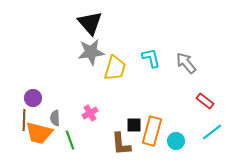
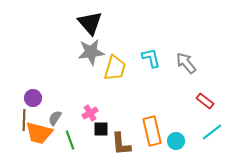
gray semicircle: rotated 35 degrees clockwise
black square: moved 33 px left, 4 px down
orange rectangle: rotated 28 degrees counterclockwise
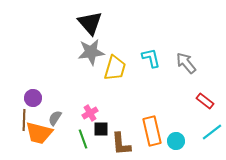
green line: moved 13 px right, 1 px up
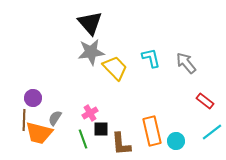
yellow trapezoid: rotated 60 degrees counterclockwise
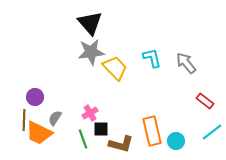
cyan L-shape: moved 1 px right
purple circle: moved 2 px right, 1 px up
orange trapezoid: rotated 12 degrees clockwise
brown L-shape: rotated 70 degrees counterclockwise
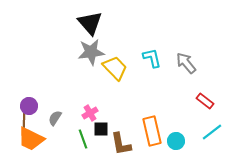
purple circle: moved 6 px left, 9 px down
orange trapezoid: moved 8 px left, 6 px down
brown L-shape: rotated 65 degrees clockwise
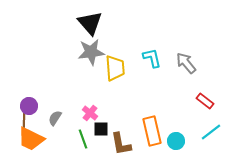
yellow trapezoid: rotated 40 degrees clockwise
pink cross: rotated 21 degrees counterclockwise
cyan line: moved 1 px left
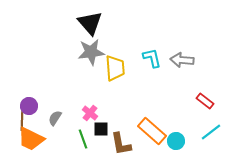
gray arrow: moved 4 px left, 3 px up; rotated 45 degrees counterclockwise
brown line: moved 2 px left
orange rectangle: rotated 36 degrees counterclockwise
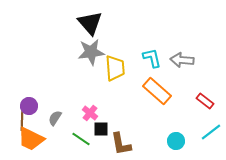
orange rectangle: moved 5 px right, 40 px up
green line: moved 2 px left; rotated 36 degrees counterclockwise
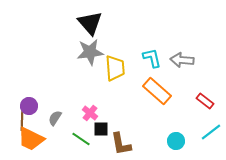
gray star: moved 1 px left
